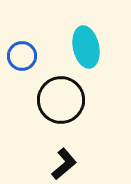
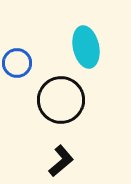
blue circle: moved 5 px left, 7 px down
black L-shape: moved 3 px left, 3 px up
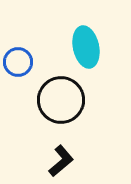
blue circle: moved 1 px right, 1 px up
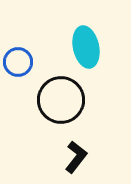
black L-shape: moved 15 px right, 4 px up; rotated 12 degrees counterclockwise
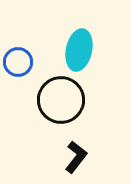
cyan ellipse: moved 7 px left, 3 px down; rotated 24 degrees clockwise
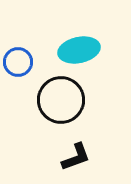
cyan ellipse: rotated 66 degrees clockwise
black L-shape: rotated 32 degrees clockwise
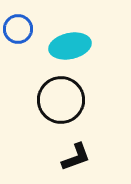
cyan ellipse: moved 9 px left, 4 px up
blue circle: moved 33 px up
